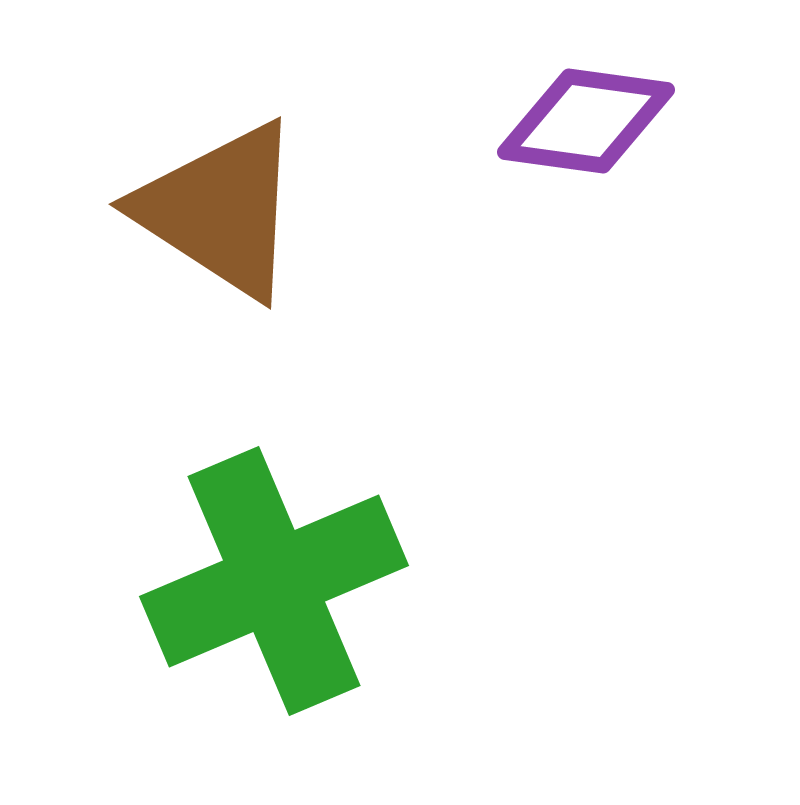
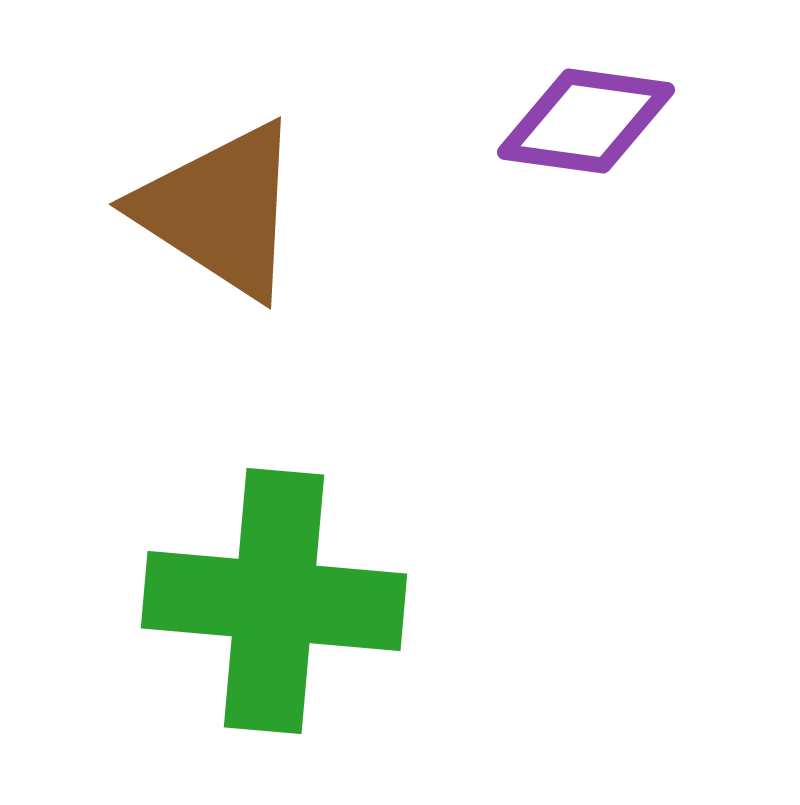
green cross: moved 20 px down; rotated 28 degrees clockwise
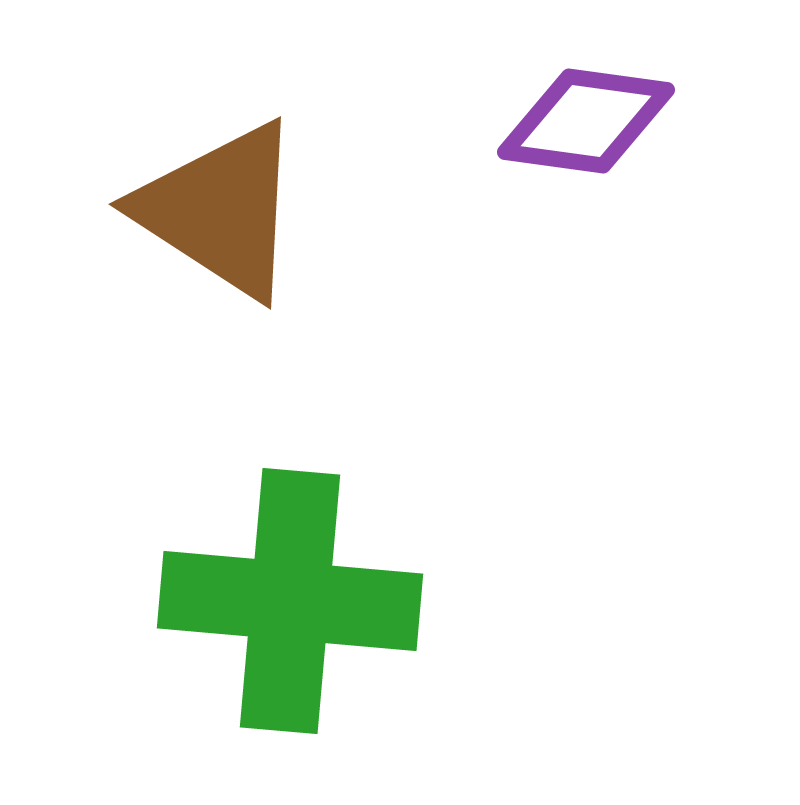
green cross: moved 16 px right
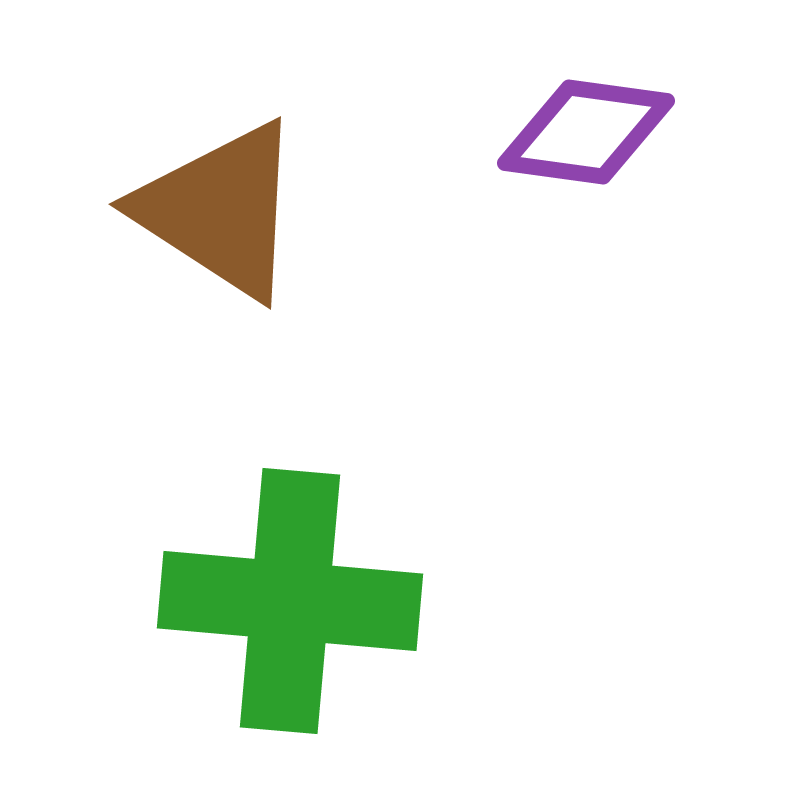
purple diamond: moved 11 px down
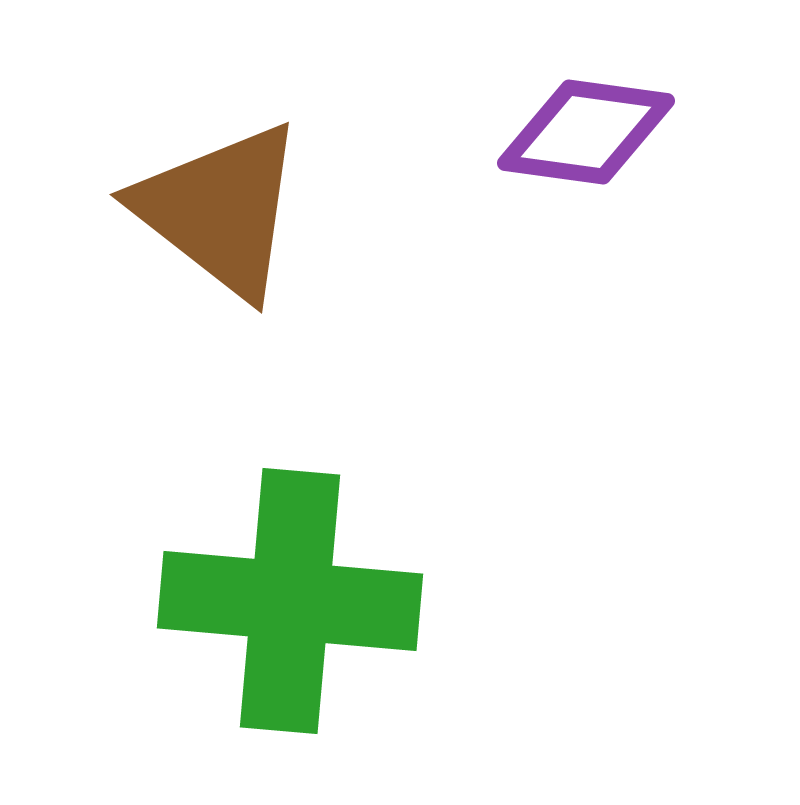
brown triangle: rotated 5 degrees clockwise
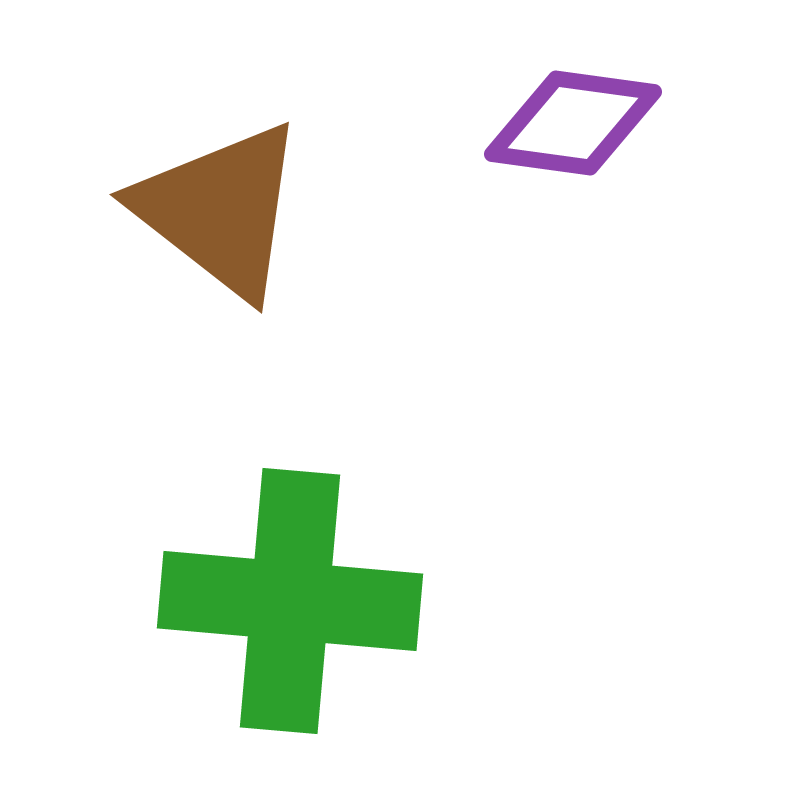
purple diamond: moved 13 px left, 9 px up
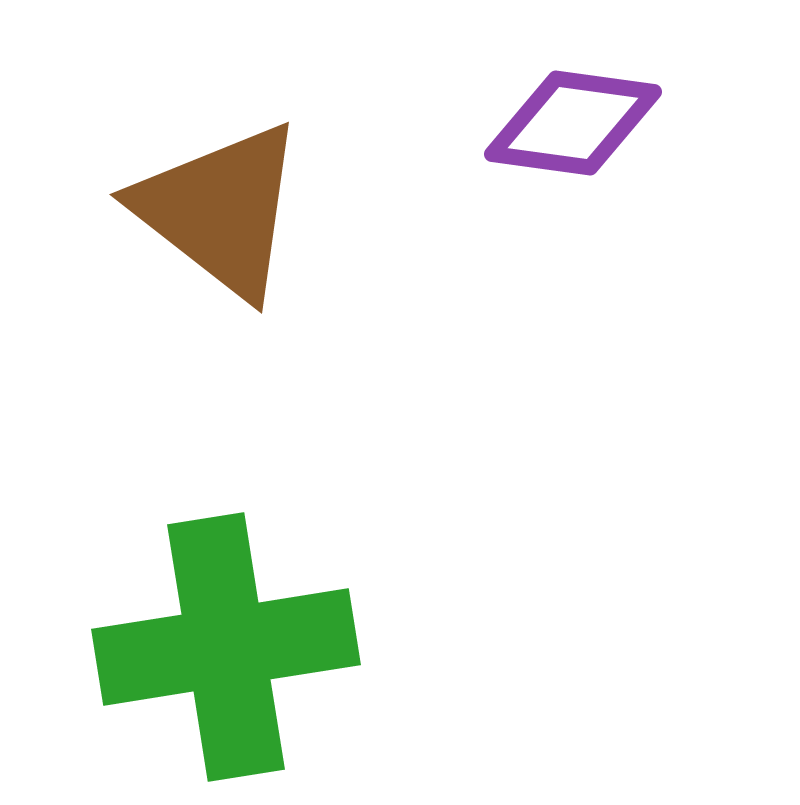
green cross: moved 64 px left, 46 px down; rotated 14 degrees counterclockwise
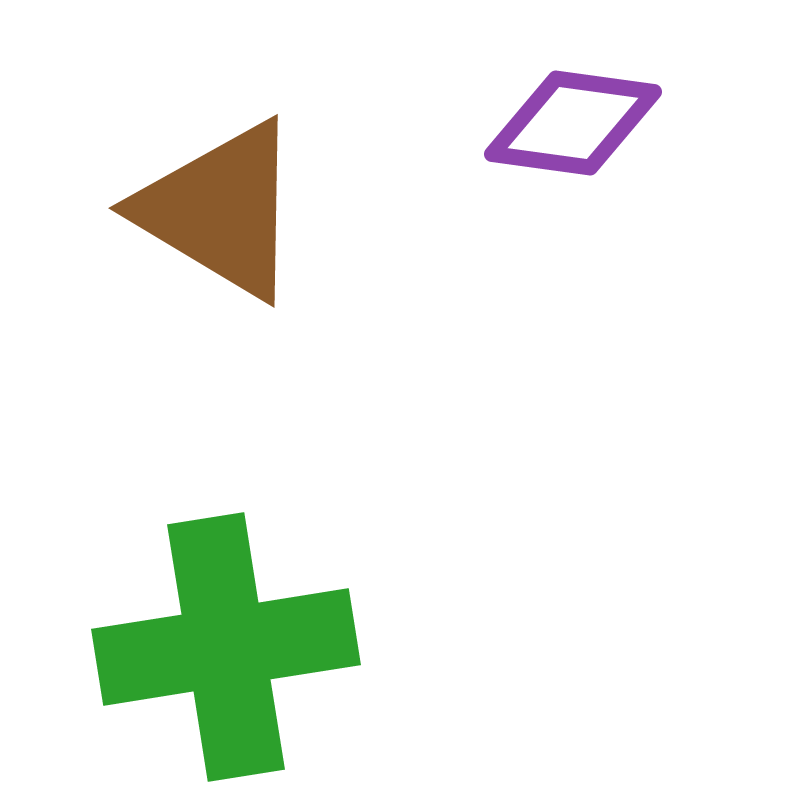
brown triangle: rotated 7 degrees counterclockwise
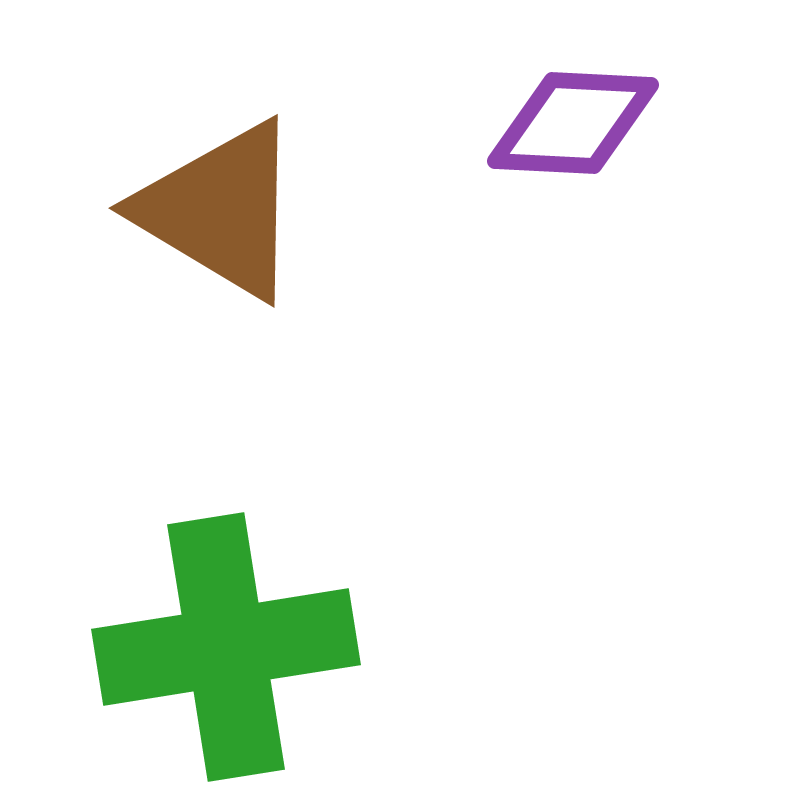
purple diamond: rotated 5 degrees counterclockwise
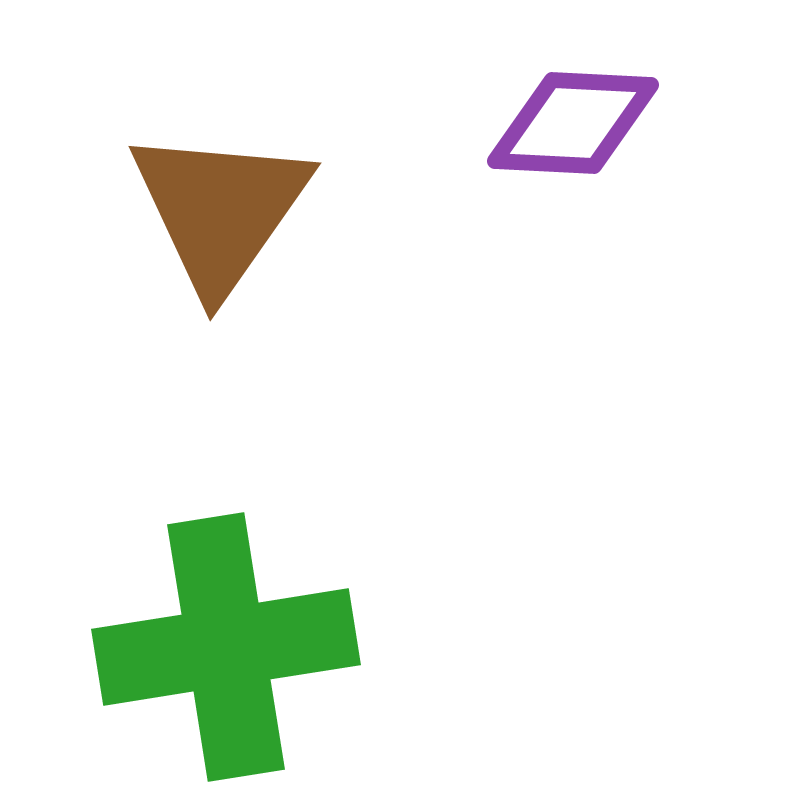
brown triangle: rotated 34 degrees clockwise
